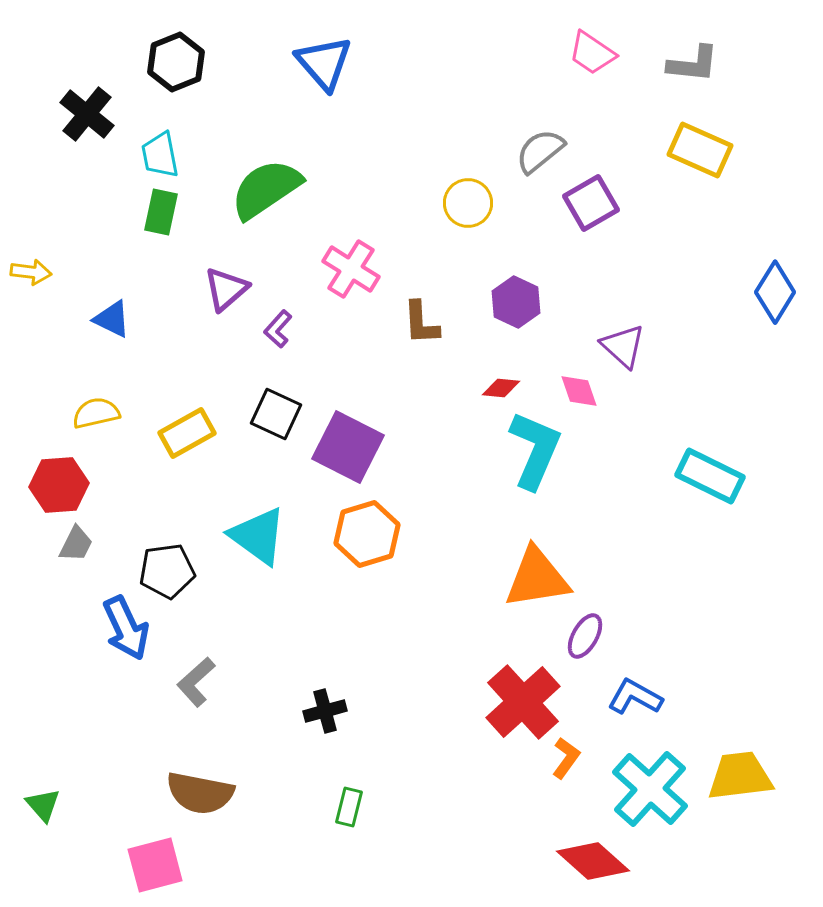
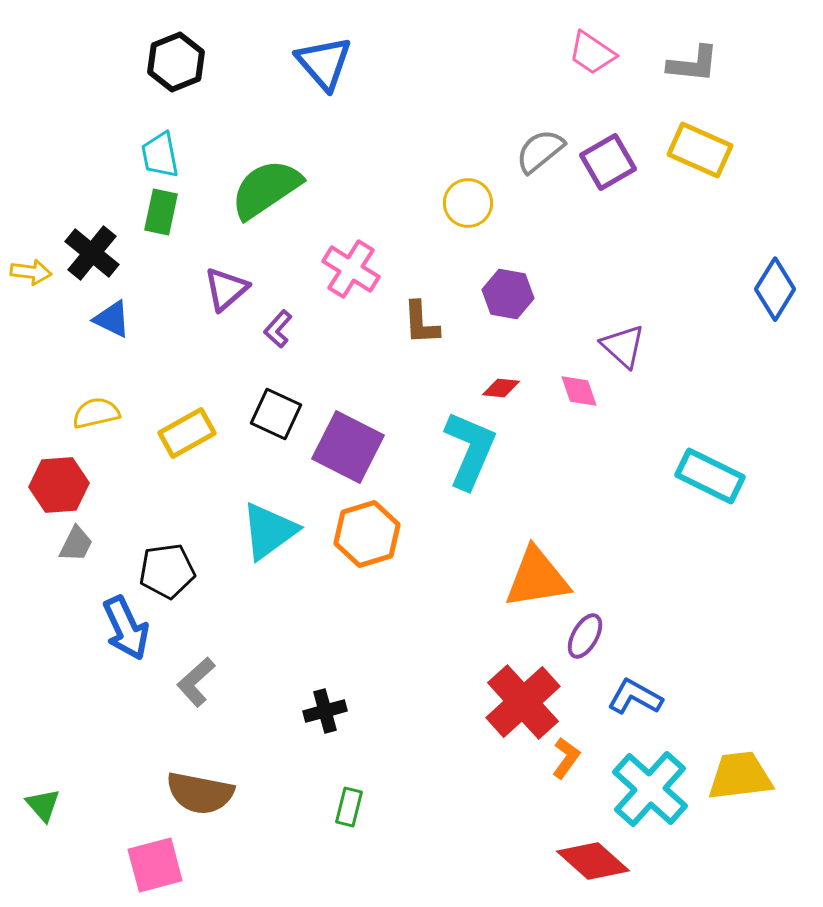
black cross at (87, 114): moved 5 px right, 139 px down
purple square at (591, 203): moved 17 px right, 41 px up
blue diamond at (775, 292): moved 3 px up
purple hexagon at (516, 302): moved 8 px left, 8 px up; rotated 15 degrees counterclockwise
cyan L-shape at (535, 450): moved 65 px left
cyan triangle at (258, 536): moved 11 px right, 5 px up; rotated 48 degrees clockwise
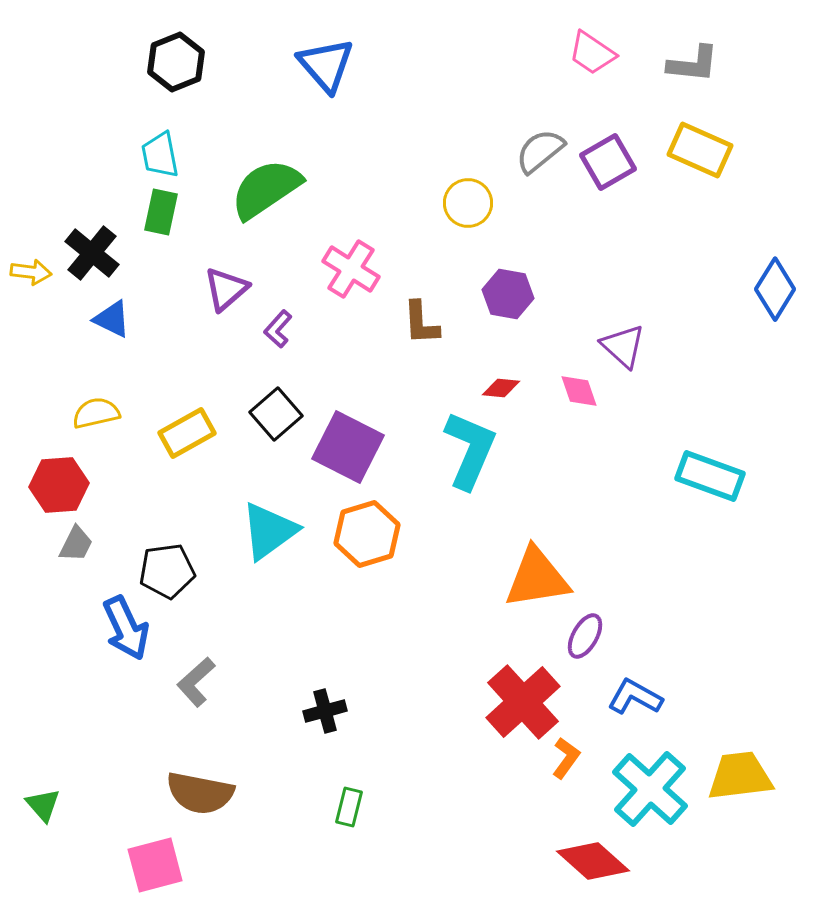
blue triangle at (324, 63): moved 2 px right, 2 px down
black square at (276, 414): rotated 24 degrees clockwise
cyan rectangle at (710, 476): rotated 6 degrees counterclockwise
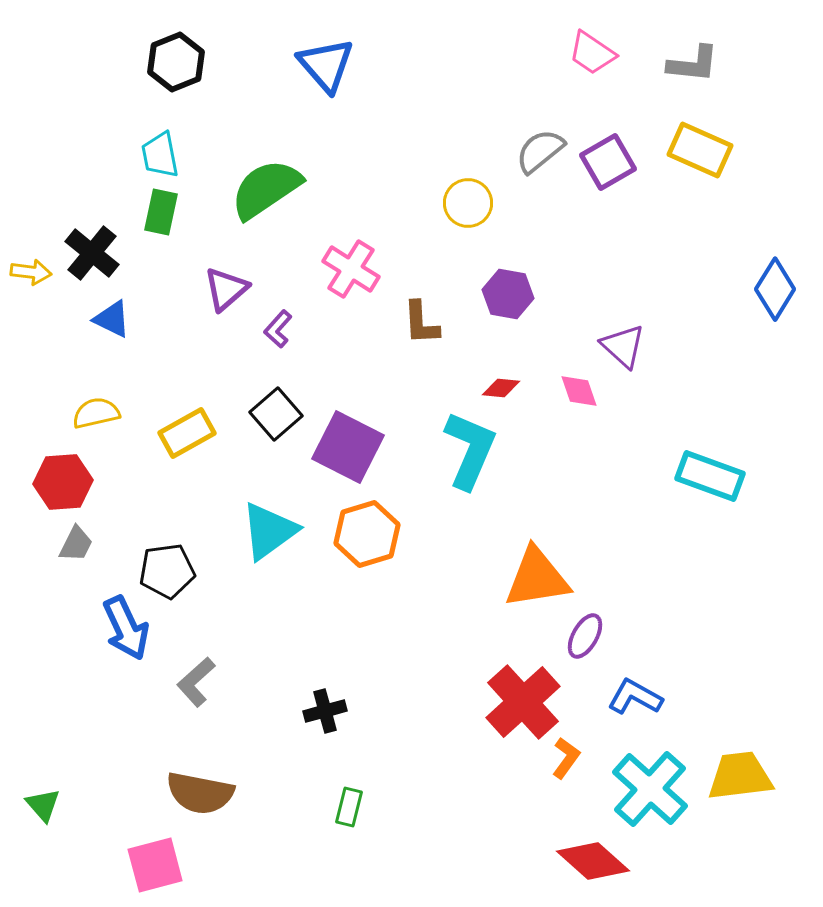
red hexagon at (59, 485): moved 4 px right, 3 px up
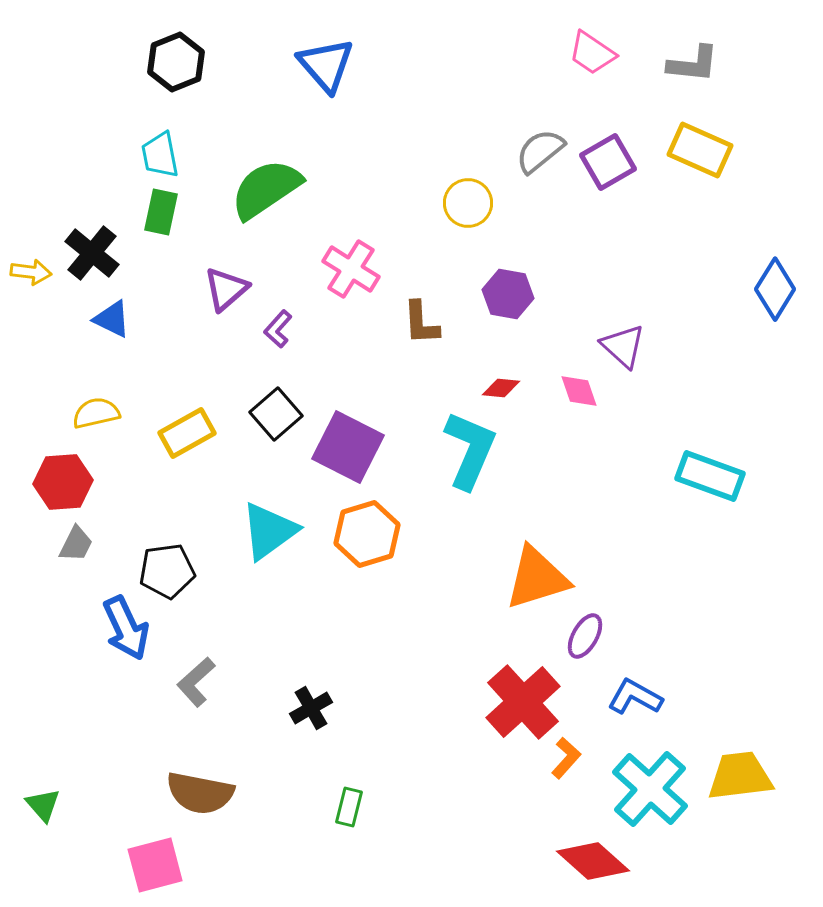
orange triangle at (537, 578): rotated 8 degrees counterclockwise
black cross at (325, 711): moved 14 px left, 3 px up; rotated 15 degrees counterclockwise
orange L-shape at (566, 758): rotated 6 degrees clockwise
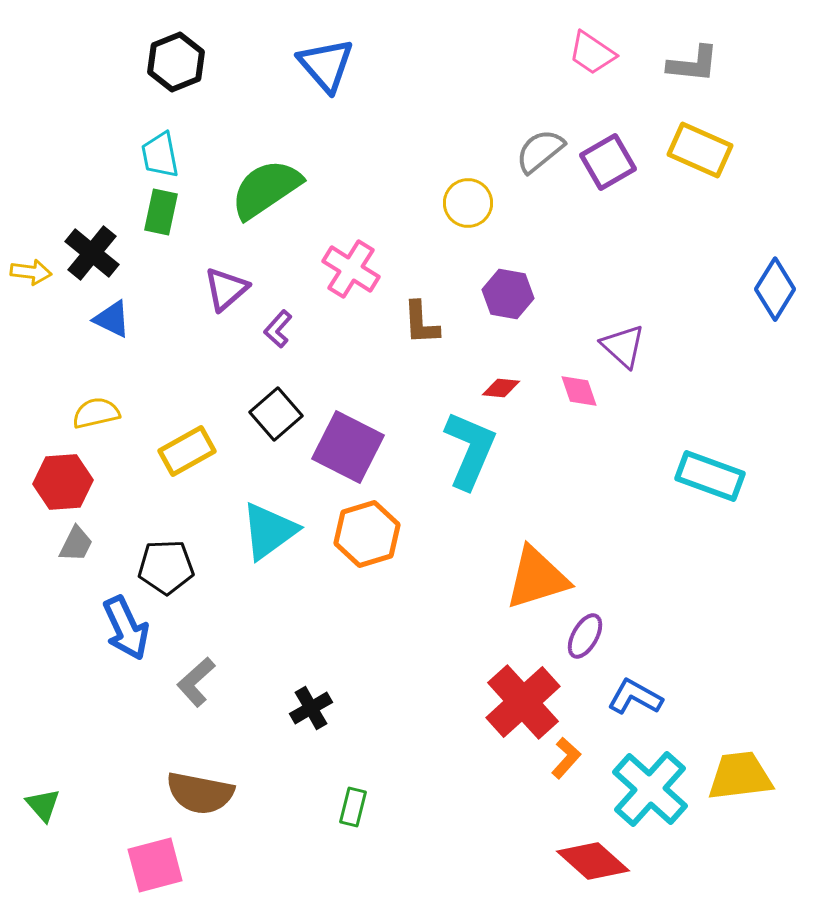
yellow rectangle at (187, 433): moved 18 px down
black pentagon at (167, 571): moved 1 px left, 4 px up; rotated 6 degrees clockwise
green rectangle at (349, 807): moved 4 px right
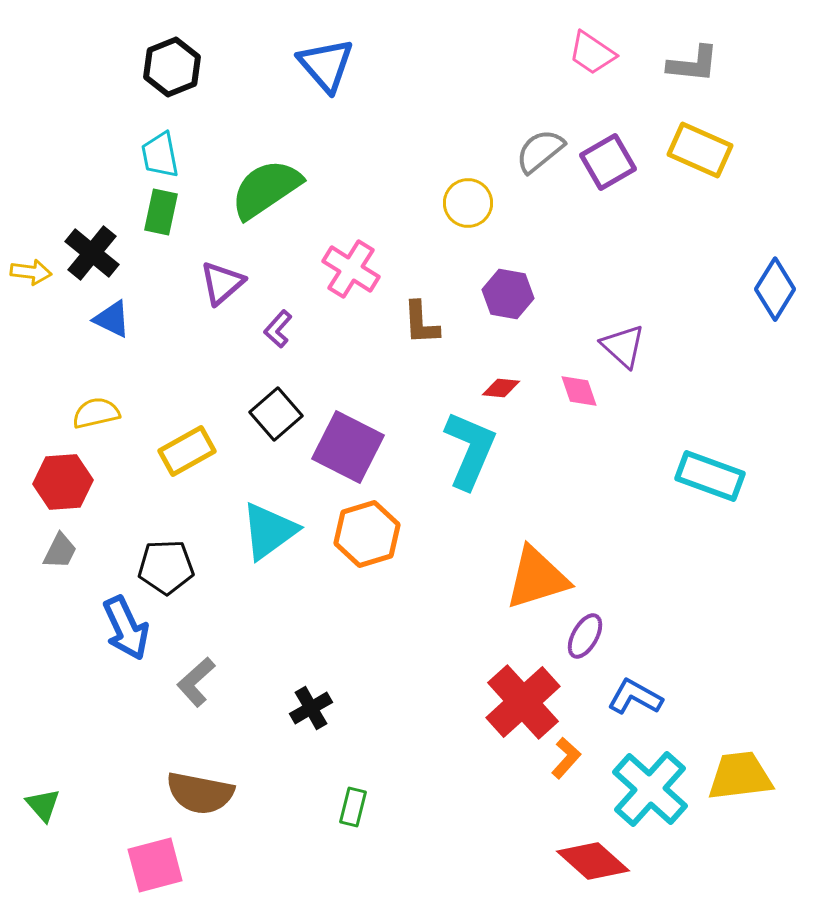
black hexagon at (176, 62): moved 4 px left, 5 px down
purple triangle at (226, 289): moved 4 px left, 6 px up
gray trapezoid at (76, 544): moved 16 px left, 7 px down
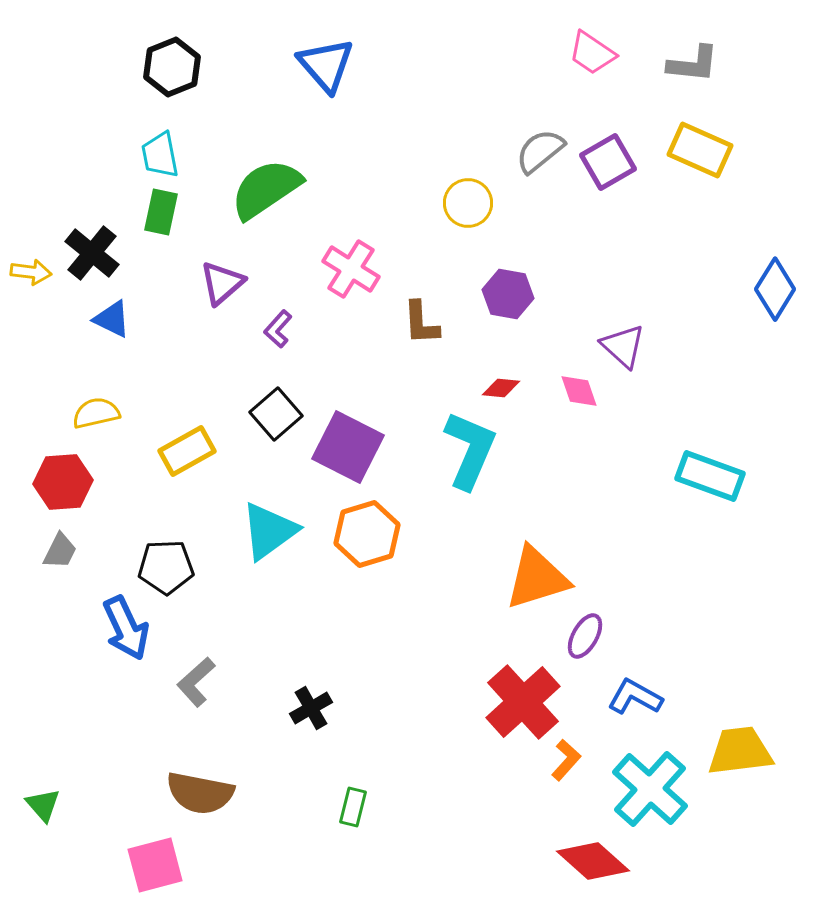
orange L-shape at (566, 758): moved 2 px down
yellow trapezoid at (740, 776): moved 25 px up
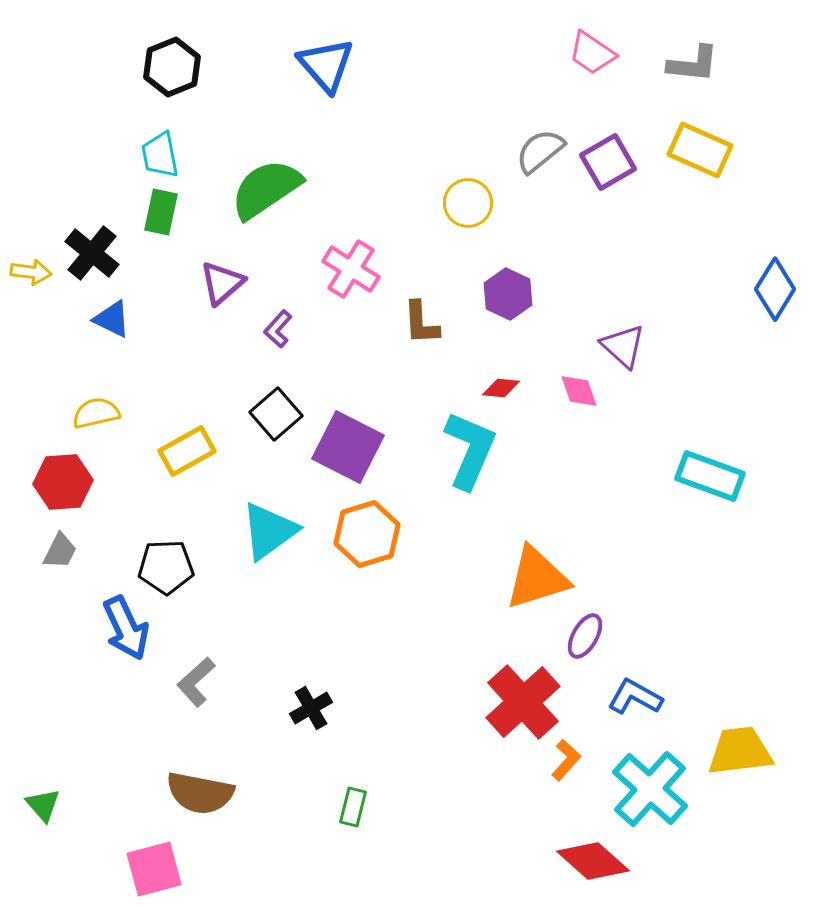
purple hexagon at (508, 294): rotated 15 degrees clockwise
pink square at (155, 865): moved 1 px left, 4 px down
